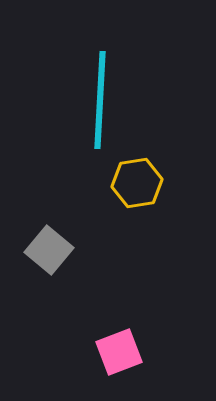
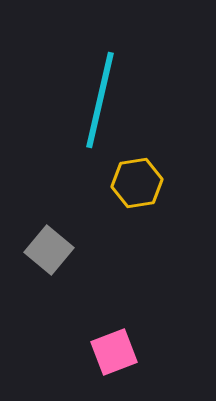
cyan line: rotated 10 degrees clockwise
pink square: moved 5 px left
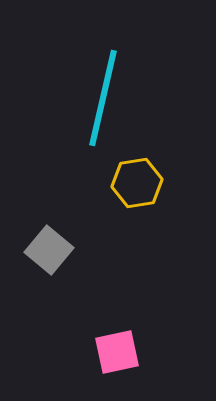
cyan line: moved 3 px right, 2 px up
pink square: moved 3 px right; rotated 9 degrees clockwise
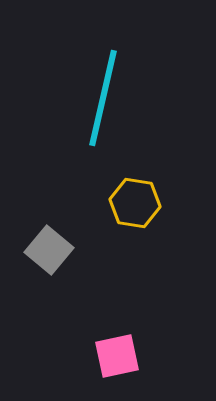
yellow hexagon: moved 2 px left, 20 px down; rotated 18 degrees clockwise
pink square: moved 4 px down
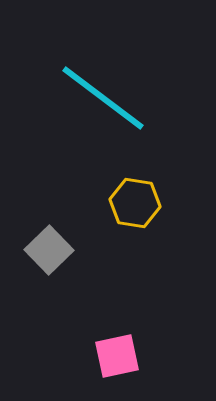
cyan line: rotated 66 degrees counterclockwise
gray square: rotated 6 degrees clockwise
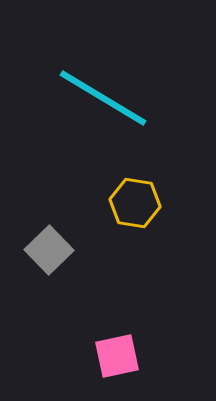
cyan line: rotated 6 degrees counterclockwise
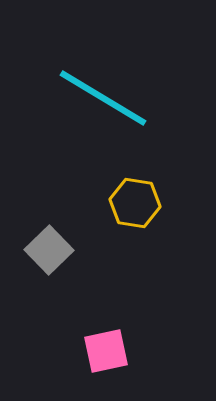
pink square: moved 11 px left, 5 px up
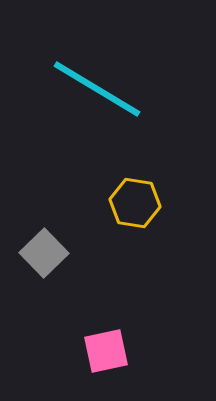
cyan line: moved 6 px left, 9 px up
gray square: moved 5 px left, 3 px down
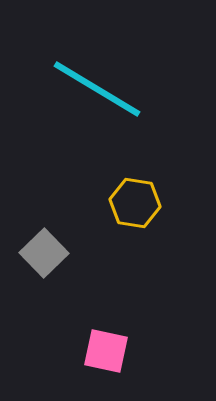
pink square: rotated 24 degrees clockwise
